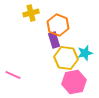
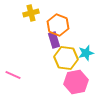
cyan star: moved 1 px right
pink hexagon: moved 2 px right
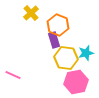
yellow cross: rotated 28 degrees counterclockwise
